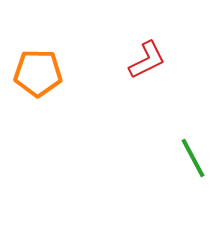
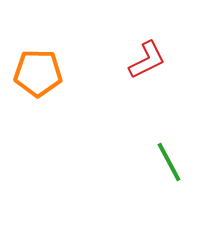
green line: moved 24 px left, 4 px down
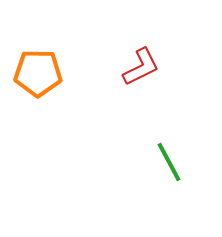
red L-shape: moved 6 px left, 7 px down
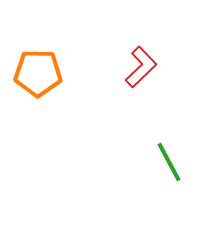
red L-shape: rotated 18 degrees counterclockwise
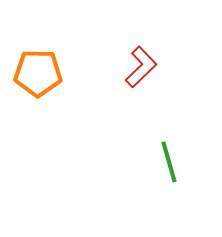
green line: rotated 12 degrees clockwise
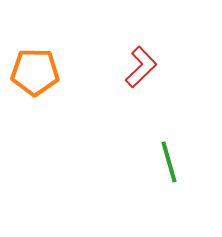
orange pentagon: moved 3 px left, 1 px up
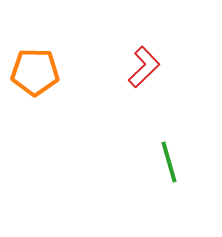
red L-shape: moved 3 px right
